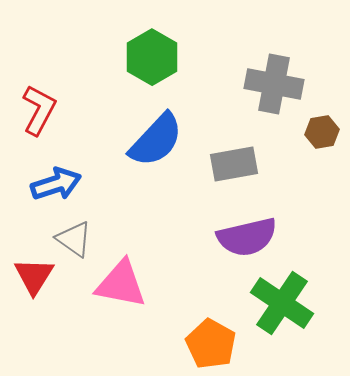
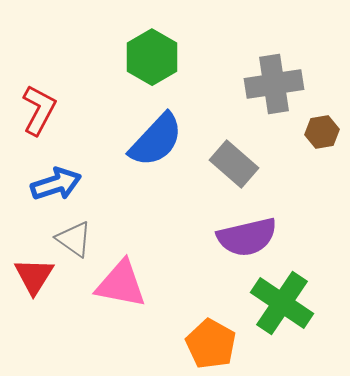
gray cross: rotated 20 degrees counterclockwise
gray rectangle: rotated 51 degrees clockwise
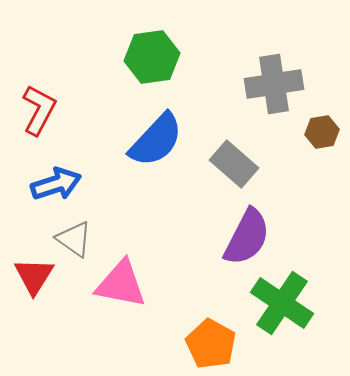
green hexagon: rotated 22 degrees clockwise
purple semicircle: rotated 50 degrees counterclockwise
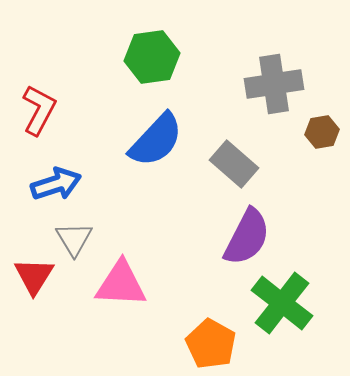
gray triangle: rotated 24 degrees clockwise
pink triangle: rotated 8 degrees counterclockwise
green cross: rotated 4 degrees clockwise
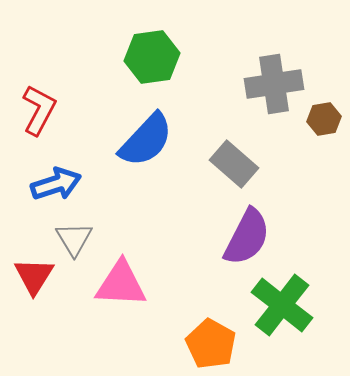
brown hexagon: moved 2 px right, 13 px up
blue semicircle: moved 10 px left
green cross: moved 2 px down
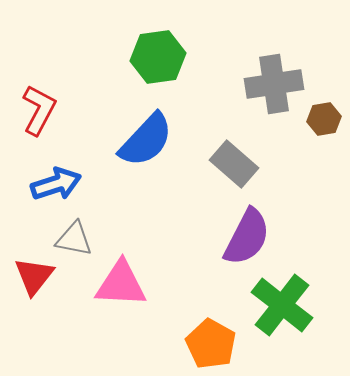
green hexagon: moved 6 px right
gray triangle: rotated 48 degrees counterclockwise
red triangle: rotated 6 degrees clockwise
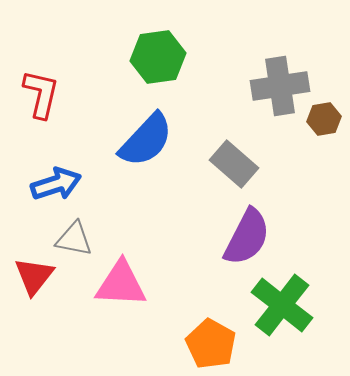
gray cross: moved 6 px right, 2 px down
red L-shape: moved 2 px right, 16 px up; rotated 15 degrees counterclockwise
